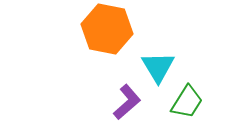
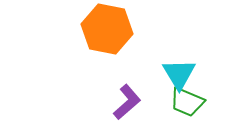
cyan triangle: moved 21 px right, 7 px down
green trapezoid: rotated 81 degrees clockwise
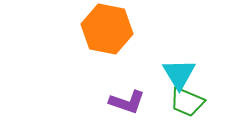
purple L-shape: rotated 60 degrees clockwise
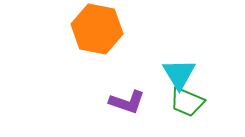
orange hexagon: moved 10 px left
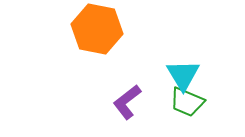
cyan triangle: moved 4 px right, 1 px down
purple L-shape: rotated 123 degrees clockwise
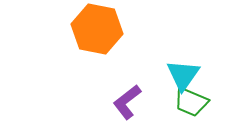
cyan triangle: rotated 6 degrees clockwise
green trapezoid: moved 4 px right
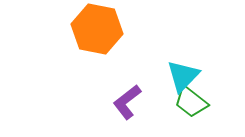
cyan triangle: moved 1 px down; rotated 9 degrees clockwise
green trapezoid: rotated 15 degrees clockwise
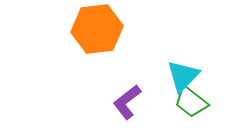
orange hexagon: rotated 18 degrees counterclockwise
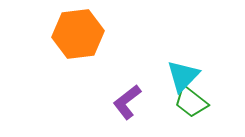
orange hexagon: moved 19 px left, 5 px down
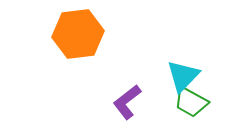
green trapezoid: rotated 9 degrees counterclockwise
